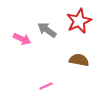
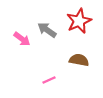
pink arrow: rotated 12 degrees clockwise
pink line: moved 3 px right, 6 px up
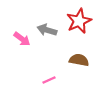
gray arrow: rotated 18 degrees counterclockwise
